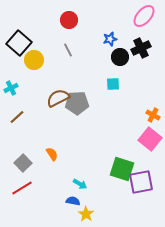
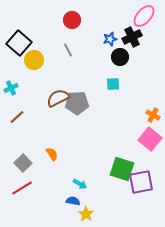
red circle: moved 3 px right
black cross: moved 9 px left, 11 px up
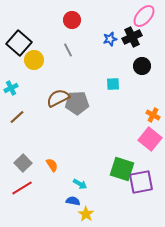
black circle: moved 22 px right, 9 px down
orange semicircle: moved 11 px down
